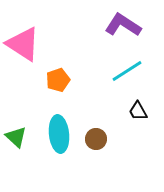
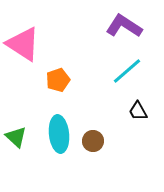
purple L-shape: moved 1 px right, 1 px down
cyan line: rotated 8 degrees counterclockwise
brown circle: moved 3 px left, 2 px down
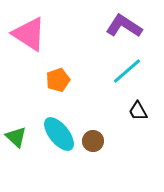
pink triangle: moved 6 px right, 10 px up
cyan ellipse: rotated 33 degrees counterclockwise
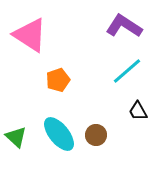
pink triangle: moved 1 px right, 1 px down
brown circle: moved 3 px right, 6 px up
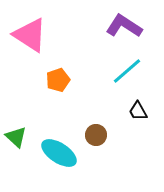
cyan ellipse: moved 19 px down; rotated 18 degrees counterclockwise
